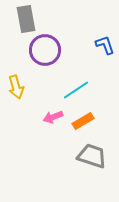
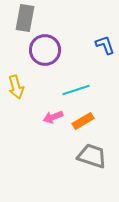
gray rectangle: moved 1 px left, 1 px up; rotated 20 degrees clockwise
cyan line: rotated 16 degrees clockwise
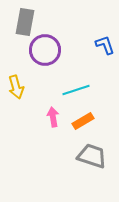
gray rectangle: moved 4 px down
pink arrow: rotated 102 degrees clockwise
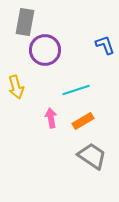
pink arrow: moved 2 px left, 1 px down
gray trapezoid: rotated 16 degrees clockwise
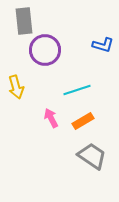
gray rectangle: moved 1 px left, 1 px up; rotated 16 degrees counterclockwise
blue L-shape: moved 2 px left; rotated 125 degrees clockwise
cyan line: moved 1 px right
pink arrow: rotated 18 degrees counterclockwise
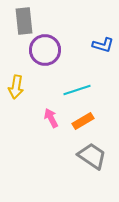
yellow arrow: rotated 25 degrees clockwise
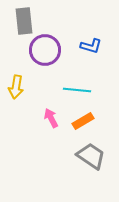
blue L-shape: moved 12 px left, 1 px down
cyan line: rotated 24 degrees clockwise
gray trapezoid: moved 1 px left
